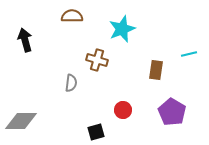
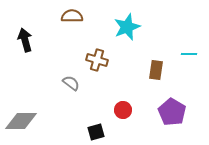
cyan star: moved 5 px right, 2 px up
cyan line: rotated 14 degrees clockwise
gray semicircle: rotated 60 degrees counterclockwise
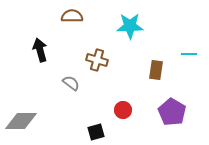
cyan star: moved 3 px right, 1 px up; rotated 20 degrees clockwise
black arrow: moved 15 px right, 10 px down
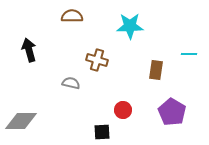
black arrow: moved 11 px left
gray semicircle: rotated 24 degrees counterclockwise
black square: moved 6 px right; rotated 12 degrees clockwise
